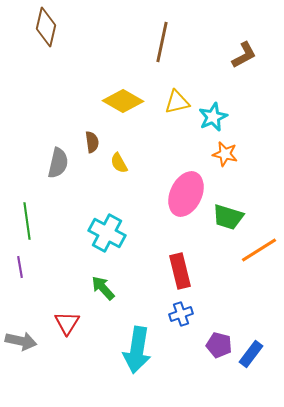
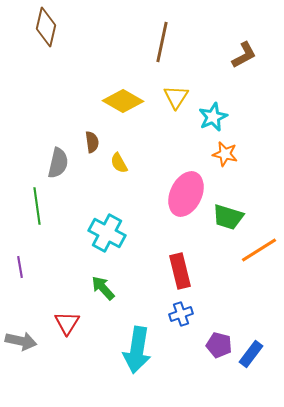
yellow triangle: moved 1 px left, 5 px up; rotated 44 degrees counterclockwise
green line: moved 10 px right, 15 px up
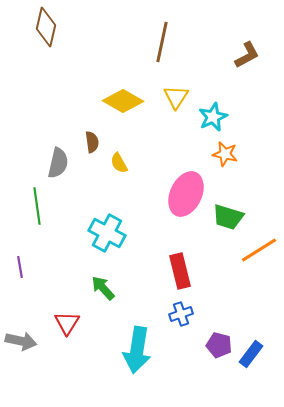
brown L-shape: moved 3 px right
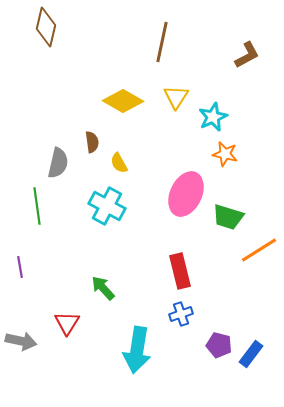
cyan cross: moved 27 px up
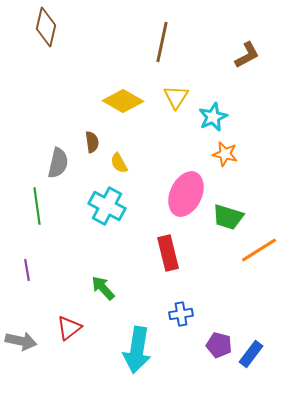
purple line: moved 7 px right, 3 px down
red rectangle: moved 12 px left, 18 px up
blue cross: rotated 10 degrees clockwise
red triangle: moved 2 px right, 5 px down; rotated 20 degrees clockwise
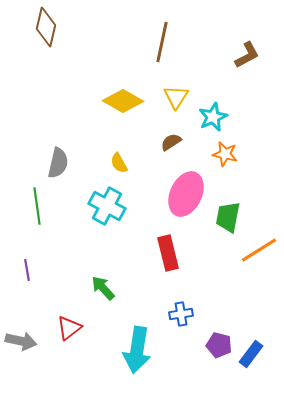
brown semicircle: moved 79 px right; rotated 115 degrees counterclockwise
green trapezoid: rotated 84 degrees clockwise
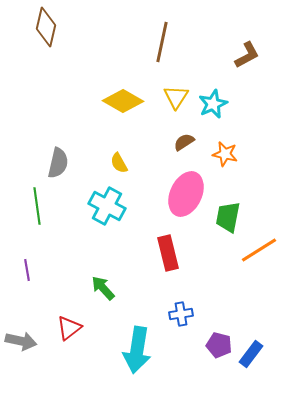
cyan star: moved 13 px up
brown semicircle: moved 13 px right
